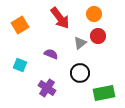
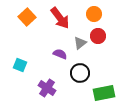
orange square: moved 7 px right, 8 px up; rotated 12 degrees counterclockwise
purple semicircle: moved 9 px right
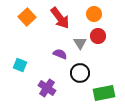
gray triangle: rotated 24 degrees counterclockwise
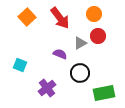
gray triangle: rotated 32 degrees clockwise
purple cross: rotated 18 degrees clockwise
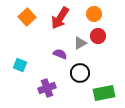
red arrow: rotated 70 degrees clockwise
purple cross: rotated 18 degrees clockwise
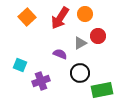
orange circle: moved 9 px left
purple cross: moved 6 px left, 7 px up
green rectangle: moved 2 px left, 3 px up
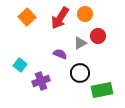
cyan square: rotated 16 degrees clockwise
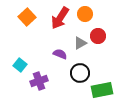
purple cross: moved 2 px left
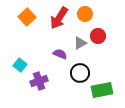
red arrow: moved 1 px left
